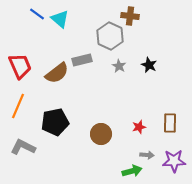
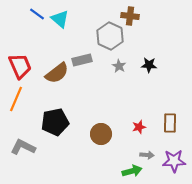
black star: rotated 21 degrees counterclockwise
orange line: moved 2 px left, 7 px up
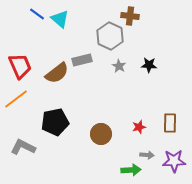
orange line: rotated 30 degrees clockwise
green arrow: moved 1 px left, 1 px up; rotated 12 degrees clockwise
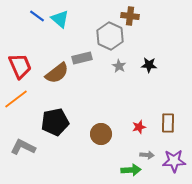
blue line: moved 2 px down
gray rectangle: moved 2 px up
brown rectangle: moved 2 px left
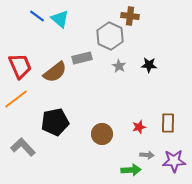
brown semicircle: moved 2 px left, 1 px up
brown circle: moved 1 px right
gray L-shape: rotated 20 degrees clockwise
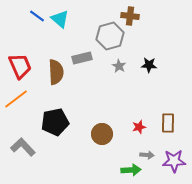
gray hexagon: rotated 20 degrees clockwise
brown semicircle: moved 1 px right; rotated 55 degrees counterclockwise
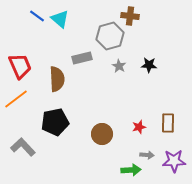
brown semicircle: moved 1 px right, 7 px down
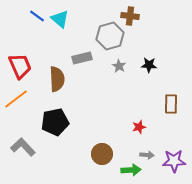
brown rectangle: moved 3 px right, 19 px up
brown circle: moved 20 px down
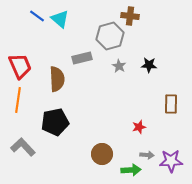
orange line: moved 2 px right, 1 px down; rotated 45 degrees counterclockwise
purple star: moved 3 px left
